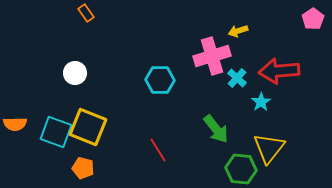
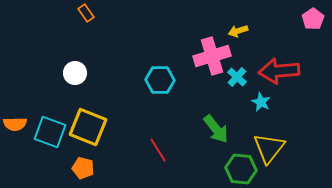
cyan cross: moved 1 px up
cyan star: rotated 12 degrees counterclockwise
cyan square: moved 6 px left
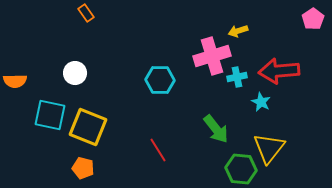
cyan cross: rotated 36 degrees clockwise
orange semicircle: moved 43 px up
cyan square: moved 17 px up; rotated 8 degrees counterclockwise
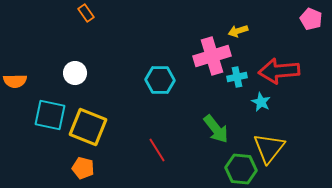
pink pentagon: moved 2 px left; rotated 15 degrees counterclockwise
red line: moved 1 px left
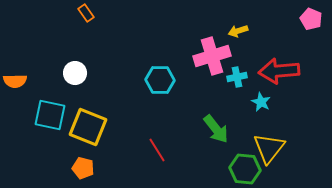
green hexagon: moved 4 px right
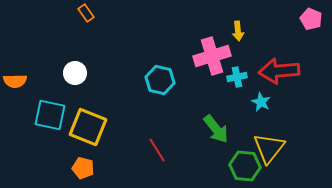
yellow arrow: rotated 78 degrees counterclockwise
cyan hexagon: rotated 12 degrees clockwise
green hexagon: moved 3 px up
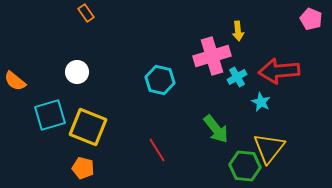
white circle: moved 2 px right, 1 px up
cyan cross: rotated 18 degrees counterclockwise
orange semicircle: rotated 40 degrees clockwise
cyan square: rotated 28 degrees counterclockwise
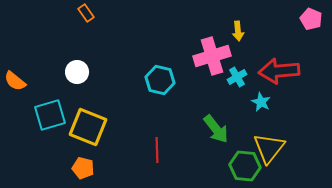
red line: rotated 30 degrees clockwise
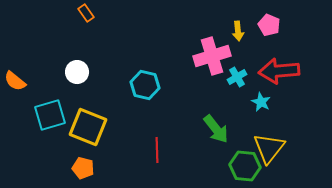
pink pentagon: moved 42 px left, 6 px down
cyan hexagon: moved 15 px left, 5 px down
